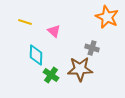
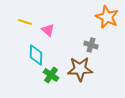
pink triangle: moved 6 px left, 1 px up
gray cross: moved 1 px left, 3 px up
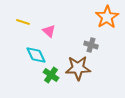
orange star: rotated 15 degrees clockwise
yellow line: moved 2 px left
pink triangle: moved 1 px right, 1 px down
cyan diamond: rotated 25 degrees counterclockwise
brown star: moved 2 px left, 1 px up
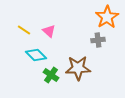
yellow line: moved 1 px right, 8 px down; rotated 16 degrees clockwise
gray cross: moved 7 px right, 5 px up; rotated 24 degrees counterclockwise
cyan diamond: rotated 20 degrees counterclockwise
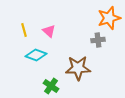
orange star: moved 2 px right, 1 px down; rotated 15 degrees clockwise
yellow line: rotated 40 degrees clockwise
cyan diamond: rotated 25 degrees counterclockwise
green cross: moved 11 px down
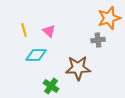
cyan diamond: rotated 20 degrees counterclockwise
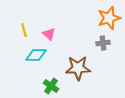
pink triangle: moved 3 px down
gray cross: moved 5 px right, 3 px down
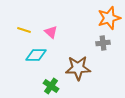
yellow line: rotated 56 degrees counterclockwise
pink triangle: moved 2 px right, 2 px up
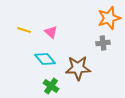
cyan diamond: moved 9 px right, 4 px down; rotated 50 degrees clockwise
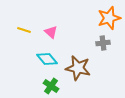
cyan diamond: moved 2 px right
brown star: rotated 15 degrees clockwise
